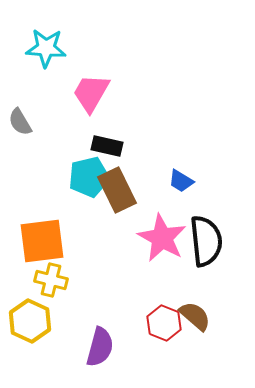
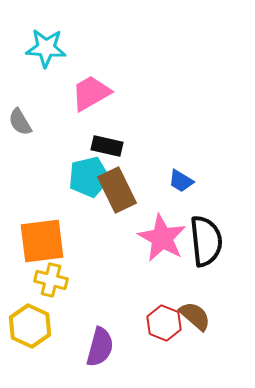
pink trapezoid: rotated 30 degrees clockwise
yellow hexagon: moved 5 px down
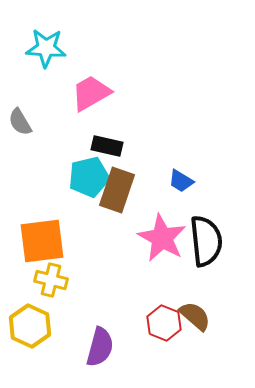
brown rectangle: rotated 45 degrees clockwise
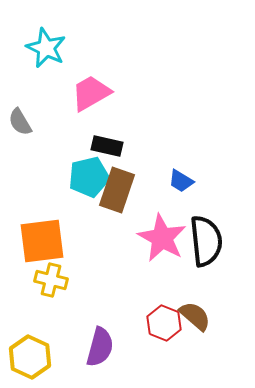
cyan star: rotated 21 degrees clockwise
yellow hexagon: moved 31 px down
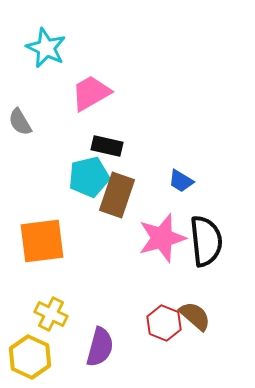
brown rectangle: moved 5 px down
pink star: rotated 27 degrees clockwise
yellow cross: moved 34 px down; rotated 12 degrees clockwise
